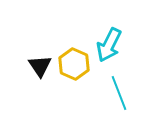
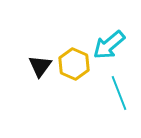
cyan arrow: rotated 24 degrees clockwise
black triangle: rotated 10 degrees clockwise
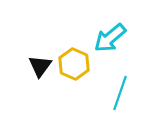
cyan arrow: moved 1 px right, 7 px up
cyan line: moved 1 px right; rotated 40 degrees clockwise
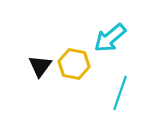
yellow hexagon: rotated 12 degrees counterclockwise
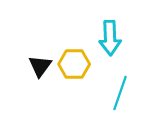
cyan arrow: rotated 52 degrees counterclockwise
yellow hexagon: rotated 12 degrees counterclockwise
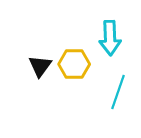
cyan line: moved 2 px left, 1 px up
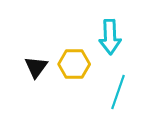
cyan arrow: moved 1 px up
black triangle: moved 4 px left, 1 px down
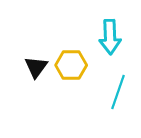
yellow hexagon: moved 3 px left, 1 px down
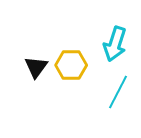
cyan arrow: moved 5 px right, 7 px down; rotated 20 degrees clockwise
cyan line: rotated 8 degrees clockwise
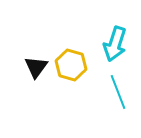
yellow hexagon: rotated 16 degrees clockwise
cyan line: rotated 48 degrees counterclockwise
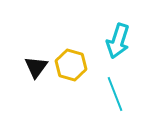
cyan arrow: moved 3 px right, 3 px up
cyan line: moved 3 px left, 2 px down
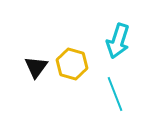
yellow hexagon: moved 1 px right, 1 px up
